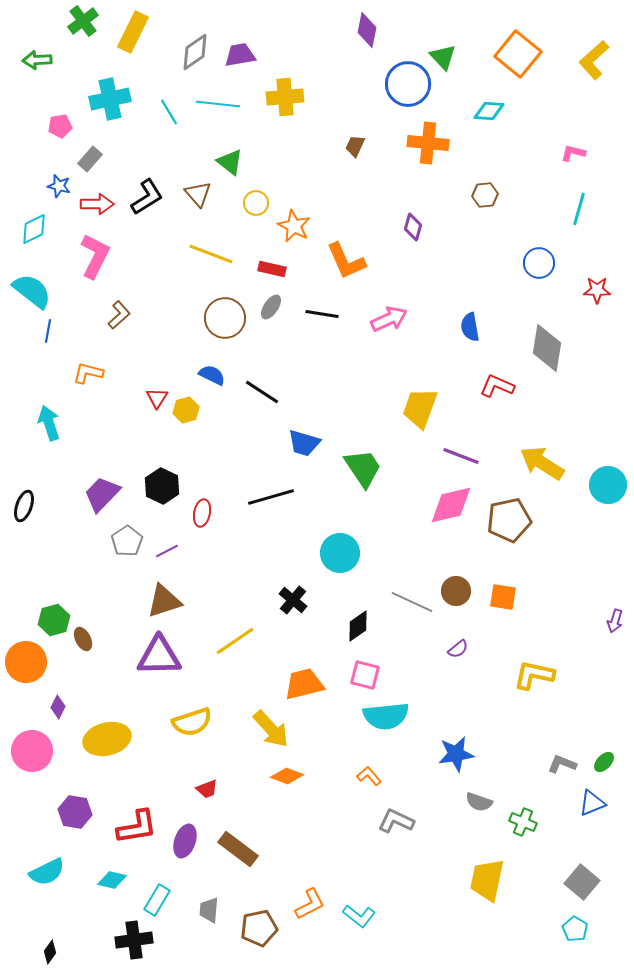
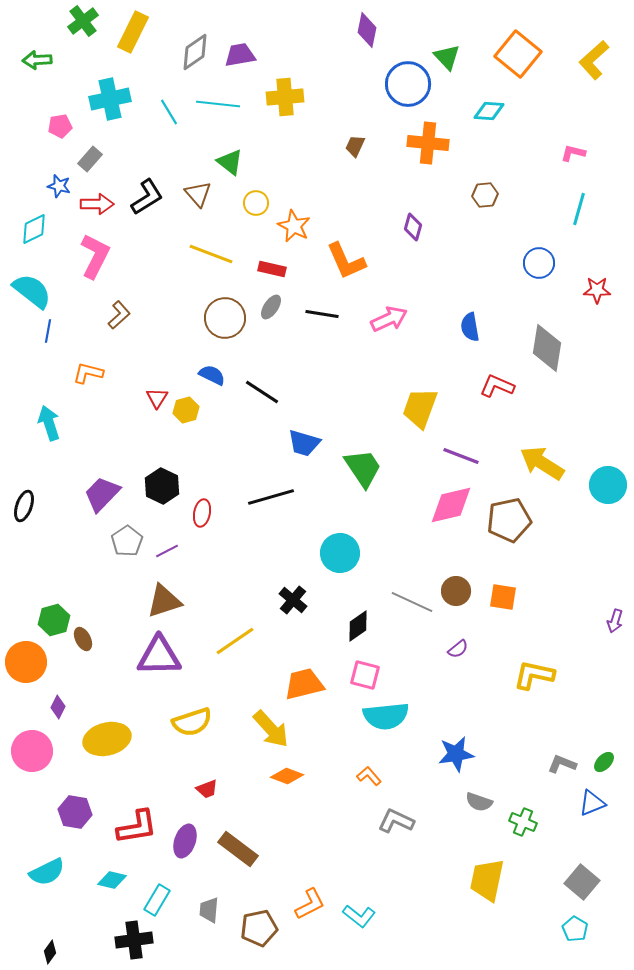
green triangle at (443, 57): moved 4 px right
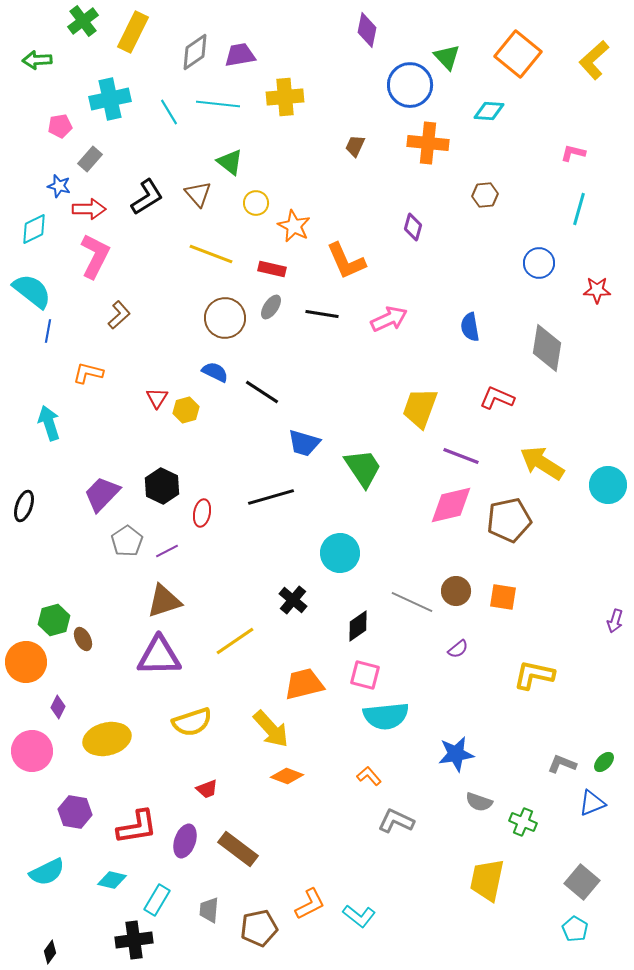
blue circle at (408, 84): moved 2 px right, 1 px down
red arrow at (97, 204): moved 8 px left, 5 px down
blue semicircle at (212, 375): moved 3 px right, 3 px up
red L-shape at (497, 386): moved 12 px down
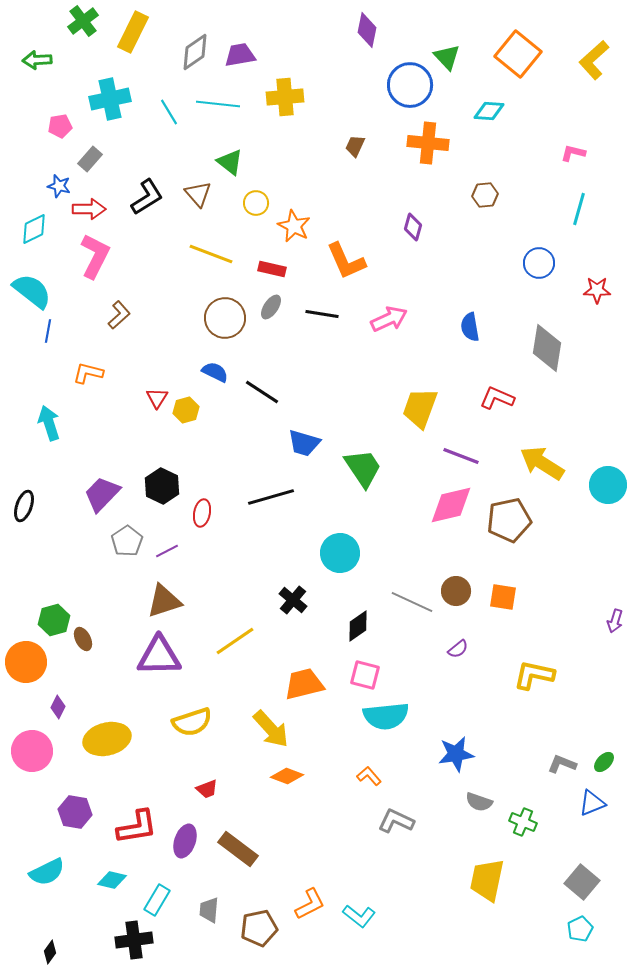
cyan pentagon at (575, 929): moved 5 px right; rotated 15 degrees clockwise
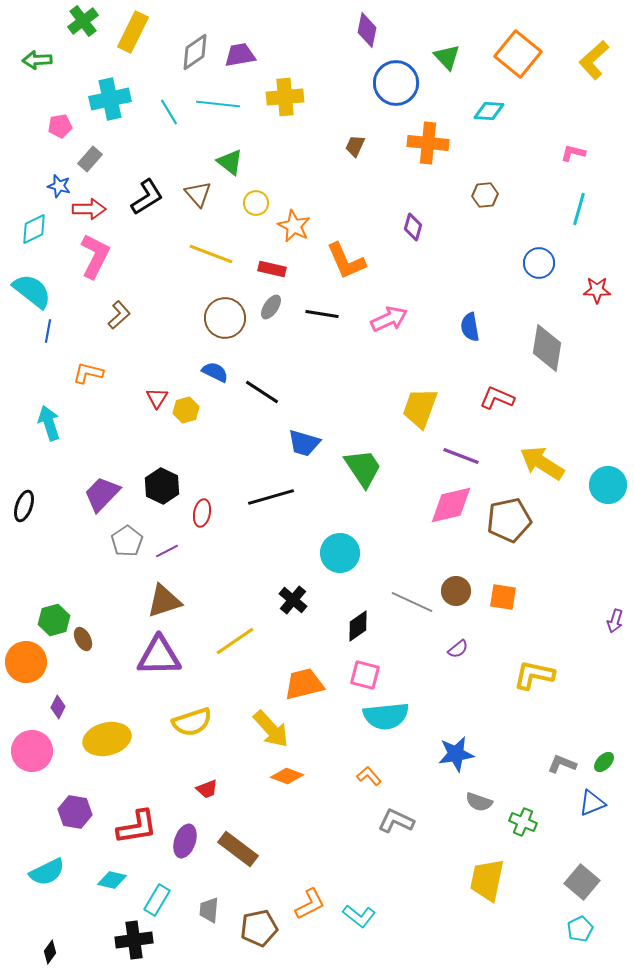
blue circle at (410, 85): moved 14 px left, 2 px up
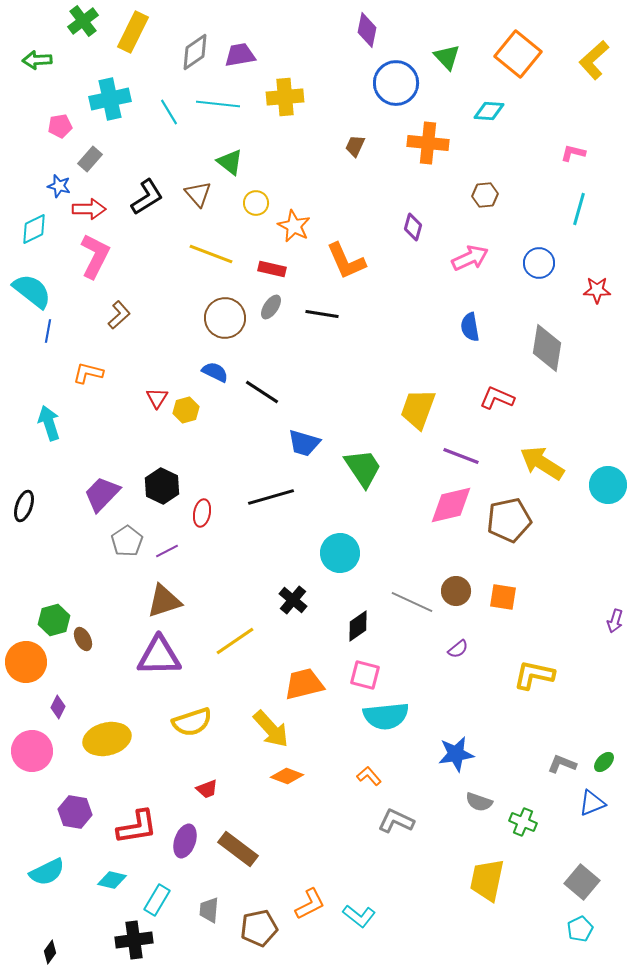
pink arrow at (389, 319): moved 81 px right, 61 px up
yellow trapezoid at (420, 408): moved 2 px left, 1 px down
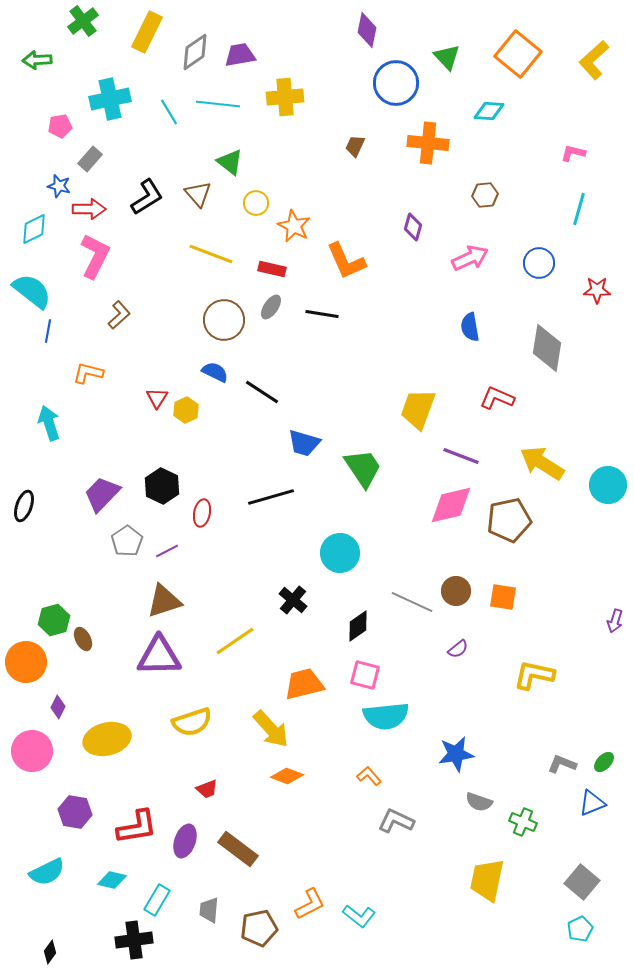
yellow rectangle at (133, 32): moved 14 px right
brown circle at (225, 318): moved 1 px left, 2 px down
yellow hexagon at (186, 410): rotated 10 degrees counterclockwise
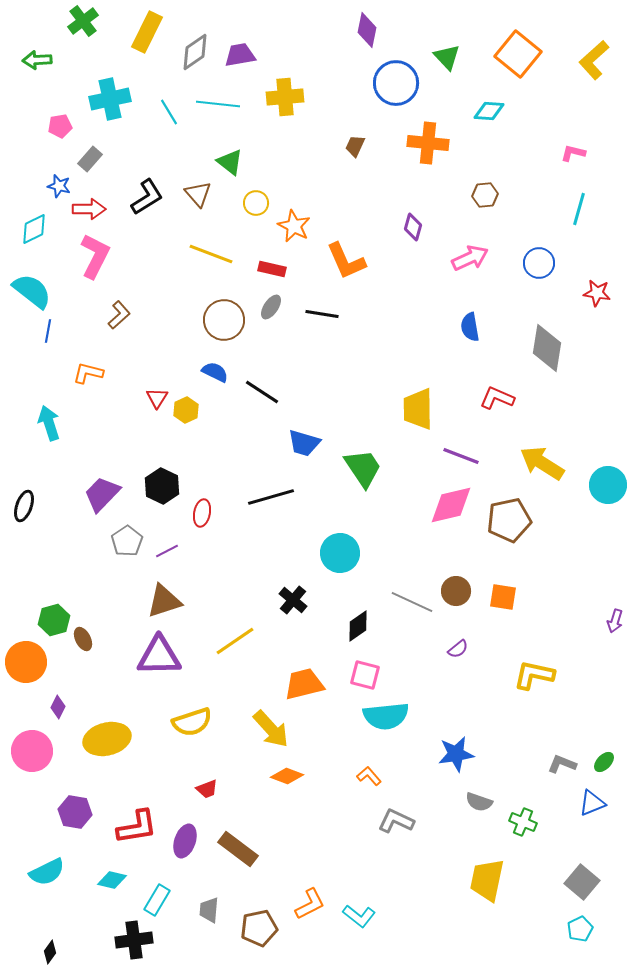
red star at (597, 290): moved 3 px down; rotated 8 degrees clockwise
yellow trapezoid at (418, 409): rotated 21 degrees counterclockwise
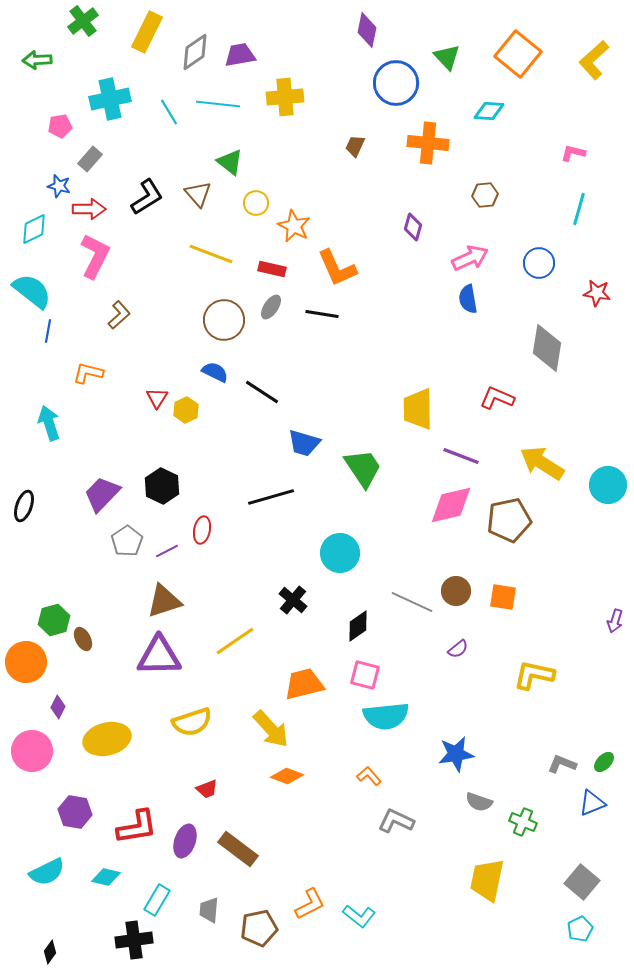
orange L-shape at (346, 261): moved 9 px left, 7 px down
blue semicircle at (470, 327): moved 2 px left, 28 px up
red ellipse at (202, 513): moved 17 px down
cyan diamond at (112, 880): moved 6 px left, 3 px up
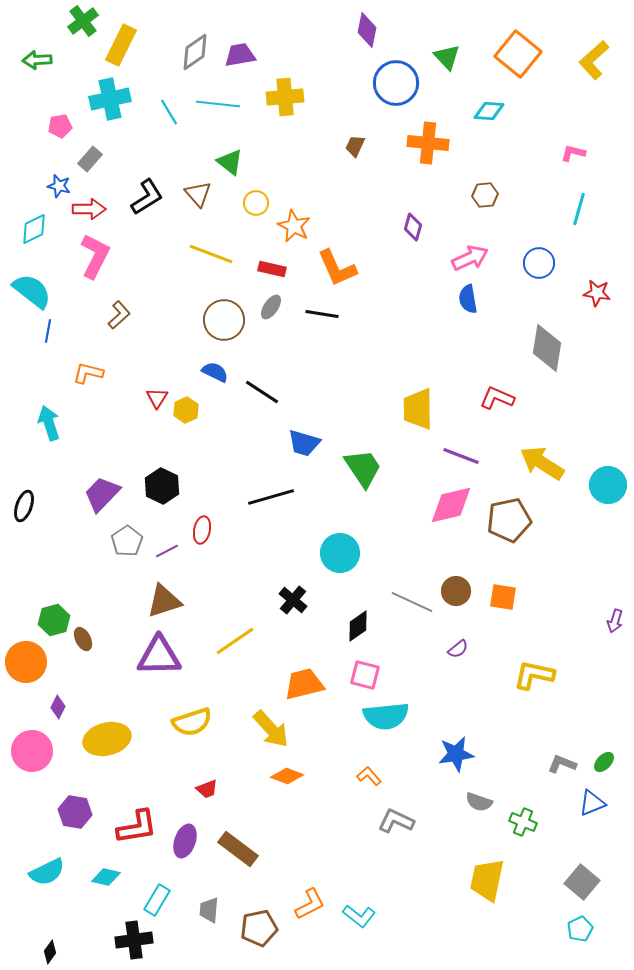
yellow rectangle at (147, 32): moved 26 px left, 13 px down
